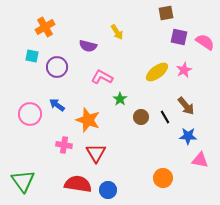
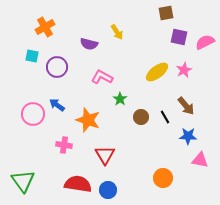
pink semicircle: rotated 60 degrees counterclockwise
purple semicircle: moved 1 px right, 2 px up
pink circle: moved 3 px right
red triangle: moved 9 px right, 2 px down
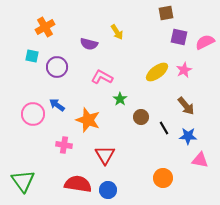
black line: moved 1 px left, 11 px down
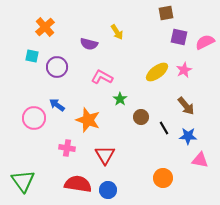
orange cross: rotated 12 degrees counterclockwise
pink circle: moved 1 px right, 4 px down
pink cross: moved 3 px right, 3 px down
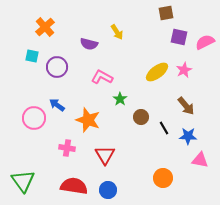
red semicircle: moved 4 px left, 2 px down
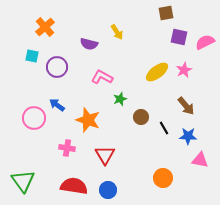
green star: rotated 16 degrees clockwise
